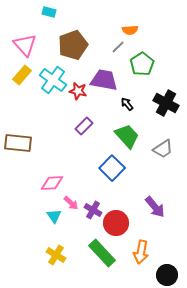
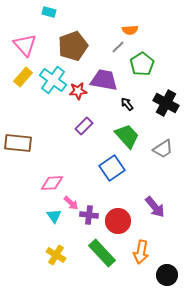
brown pentagon: moved 1 px down
yellow rectangle: moved 1 px right, 2 px down
red star: rotated 18 degrees counterclockwise
blue square: rotated 10 degrees clockwise
purple cross: moved 4 px left, 5 px down; rotated 24 degrees counterclockwise
red circle: moved 2 px right, 2 px up
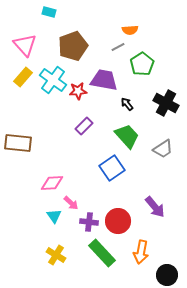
gray line: rotated 16 degrees clockwise
purple cross: moved 7 px down
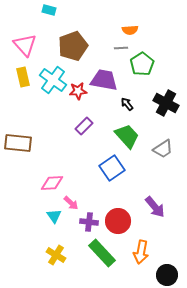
cyan rectangle: moved 2 px up
gray line: moved 3 px right, 1 px down; rotated 24 degrees clockwise
yellow rectangle: rotated 54 degrees counterclockwise
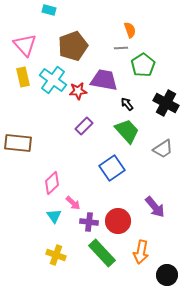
orange semicircle: rotated 105 degrees counterclockwise
green pentagon: moved 1 px right, 1 px down
green trapezoid: moved 5 px up
pink diamond: rotated 40 degrees counterclockwise
pink arrow: moved 2 px right
yellow cross: rotated 12 degrees counterclockwise
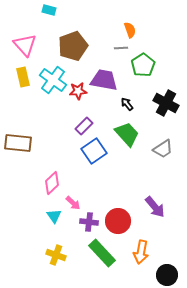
green trapezoid: moved 3 px down
blue square: moved 18 px left, 17 px up
